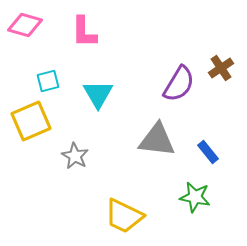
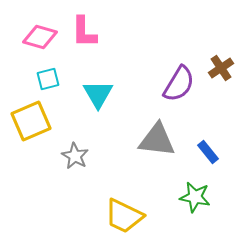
pink diamond: moved 15 px right, 12 px down
cyan square: moved 2 px up
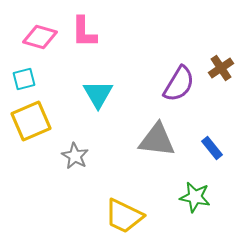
cyan square: moved 24 px left
blue rectangle: moved 4 px right, 4 px up
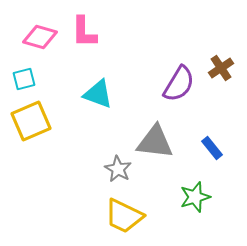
cyan triangle: rotated 40 degrees counterclockwise
gray triangle: moved 2 px left, 2 px down
gray star: moved 43 px right, 13 px down
green star: rotated 28 degrees counterclockwise
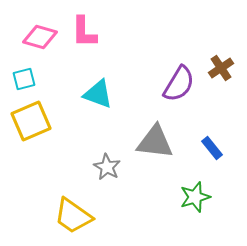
gray star: moved 11 px left, 2 px up
yellow trapezoid: moved 51 px left; rotated 9 degrees clockwise
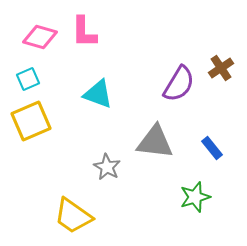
cyan square: moved 4 px right; rotated 10 degrees counterclockwise
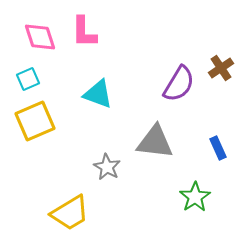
pink diamond: rotated 56 degrees clockwise
yellow square: moved 4 px right
blue rectangle: moved 6 px right; rotated 15 degrees clockwise
green star: rotated 16 degrees counterclockwise
yellow trapezoid: moved 3 px left, 3 px up; rotated 66 degrees counterclockwise
